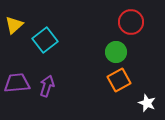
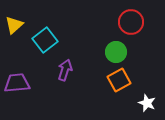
purple arrow: moved 18 px right, 16 px up
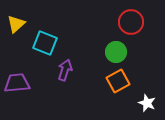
yellow triangle: moved 2 px right, 1 px up
cyan square: moved 3 px down; rotated 30 degrees counterclockwise
orange square: moved 1 px left, 1 px down
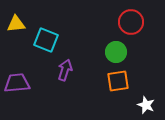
yellow triangle: rotated 36 degrees clockwise
cyan square: moved 1 px right, 3 px up
orange square: rotated 20 degrees clockwise
white star: moved 1 px left, 2 px down
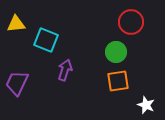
purple trapezoid: rotated 60 degrees counterclockwise
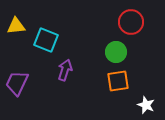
yellow triangle: moved 2 px down
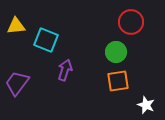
purple trapezoid: rotated 12 degrees clockwise
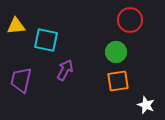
red circle: moved 1 px left, 2 px up
cyan square: rotated 10 degrees counterclockwise
purple arrow: rotated 10 degrees clockwise
purple trapezoid: moved 4 px right, 3 px up; rotated 24 degrees counterclockwise
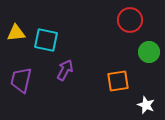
yellow triangle: moved 7 px down
green circle: moved 33 px right
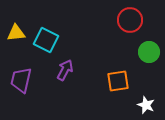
cyan square: rotated 15 degrees clockwise
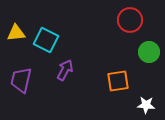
white star: rotated 18 degrees counterclockwise
